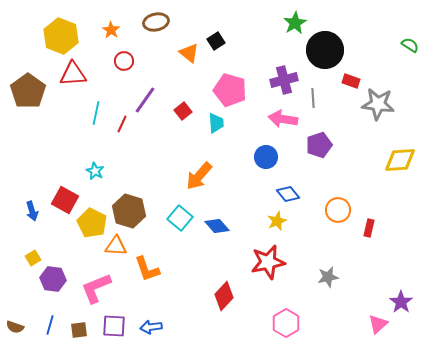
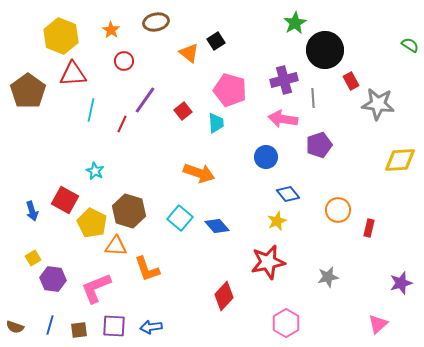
red rectangle at (351, 81): rotated 42 degrees clockwise
cyan line at (96, 113): moved 5 px left, 3 px up
orange arrow at (199, 176): moved 3 px up; rotated 112 degrees counterclockwise
purple star at (401, 302): moved 19 px up; rotated 20 degrees clockwise
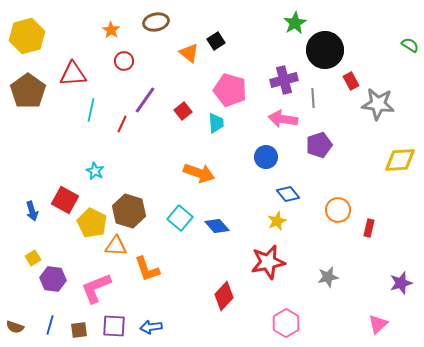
yellow hexagon at (61, 36): moved 34 px left; rotated 24 degrees clockwise
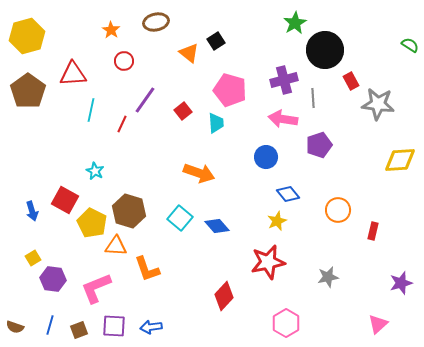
red rectangle at (369, 228): moved 4 px right, 3 px down
brown square at (79, 330): rotated 12 degrees counterclockwise
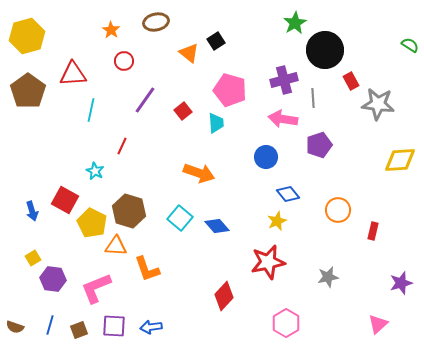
red line at (122, 124): moved 22 px down
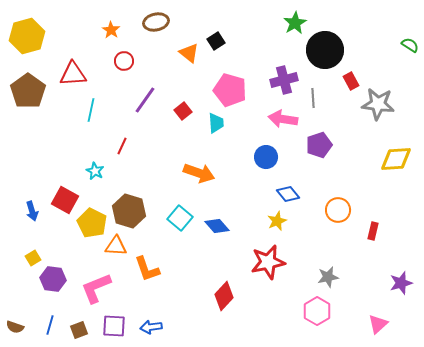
yellow diamond at (400, 160): moved 4 px left, 1 px up
pink hexagon at (286, 323): moved 31 px right, 12 px up
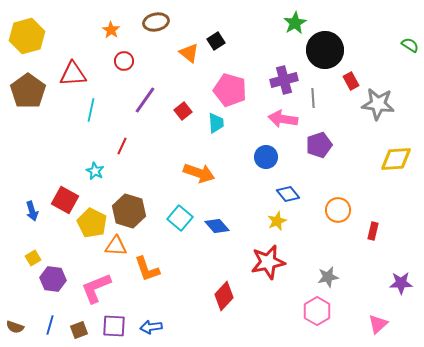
purple star at (401, 283): rotated 15 degrees clockwise
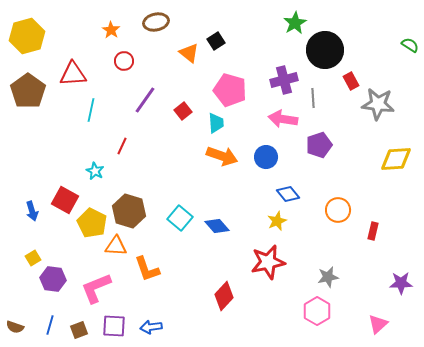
orange arrow at (199, 173): moved 23 px right, 17 px up
